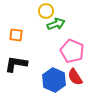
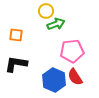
pink pentagon: rotated 30 degrees counterclockwise
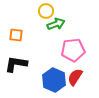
pink pentagon: moved 1 px right, 1 px up
red semicircle: rotated 66 degrees clockwise
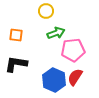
green arrow: moved 9 px down
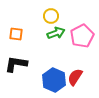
yellow circle: moved 5 px right, 5 px down
orange square: moved 1 px up
pink pentagon: moved 9 px right, 14 px up; rotated 20 degrees counterclockwise
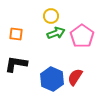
pink pentagon: rotated 10 degrees counterclockwise
blue hexagon: moved 2 px left, 1 px up
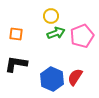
pink pentagon: rotated 15 degrees clockwise
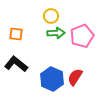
green arrow: rotated 18 degrees clockwise
black L-shape: rotated 30 degrees clockwise
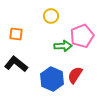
green arrow: moved 7 px right, 13 px down
red semicircle: moved 2 px up
